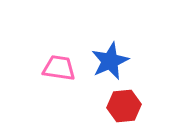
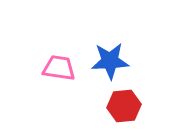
blue star: rotated 21 degrees clockwise
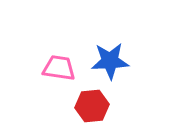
red hexagon: moved 32 px left
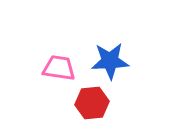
red hexagon: moved 3 px up
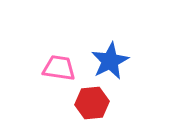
blue star: rotated 24 degrees counterclockwise
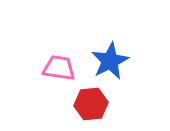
red hexagon: moved 1 px left, 1 px down
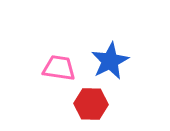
red hexagon: rotated 8 degrees clockwise
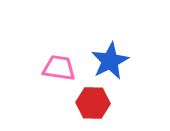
red hexagon: moved 2 px right, 1 px up
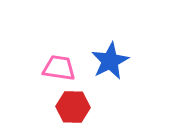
red hexagon: moved 20 px left, 4 px down
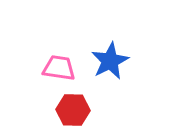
red hexagon: moved 3 px down
